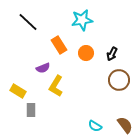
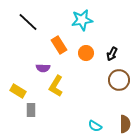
purple semicircle: rotated 24 degrees clockwise
brown semicircle: moved 1 px up; rotated 36 degrees clockwise
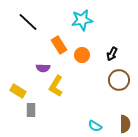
orange circle: moved 4 px left, 2 px down
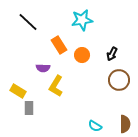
gray rectangle: moved 2 px left, 2 px up
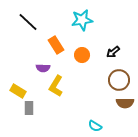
orange rectangle: moved 3 px left
black arrow: moved 1 px right, 2 px up; rotated 24 degrees clockwise
brown semicircle: moved 21 px up; rotated 90 degrees clockwise
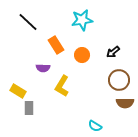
yellow L-shape: moved 6 px right
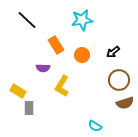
black line: moved 1 px left, 2 px up
brown semicircle: rotated 18 degrees counterclockwise
